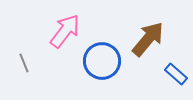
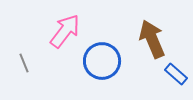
brown arrow: moved 4 px right; rotated 63 degrees counterclockwise
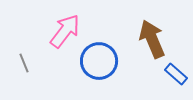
blue circle: moved 3 px left
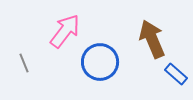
blue circle: moved 1 px right, 1 px down
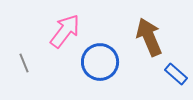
brown arrow: moved 3 px left, 2 px up
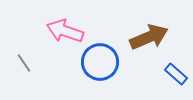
pink arrow: rotated 108 degrees counterclockwise
brown arrow: rotated 90 degrees clockwise
gray line: rotated 12 degrees counterclockwise
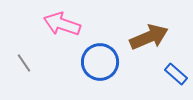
pink arrow: moved 3 px left, 7 px up
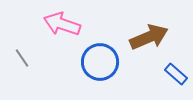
gray line: moved 2 px left, 5 px up
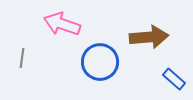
brown arrow: rotated 18 degrees clockwise
gray line: rotated 42 degrees clockwise
blue rectangle: moved 2 px left, 5 px down
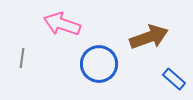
brown arrow: rotated 15 degrees counterclockwise
blue circle: moved 1 px left, 2 px down
